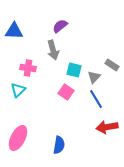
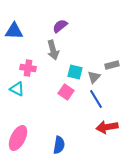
gray rectangle: rotated 48 degrees counterclockwise
cyan square: moved 1 px right, 2 px down
cyan triangle: moved 1 px left, 1 px up; rotated 49 degrees counterclockwise
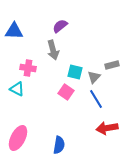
red arrow: moved 1 px down
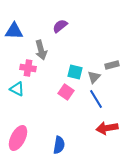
gray arrow: moved 12 px left
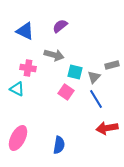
blue triangle: moved 11 px right; rotated 24 degrees clockwise
gray arrow: moved 13 px right, 5 px down; rotated 60 degrees counterclockwise
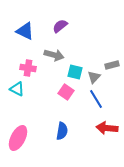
red arrow: rotated 15 degrees clockwise
blue semicircle: moved 3 px right, 14 px up
